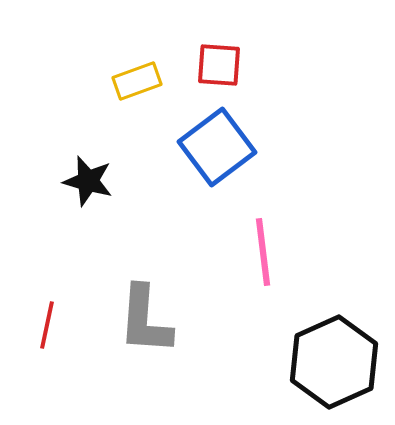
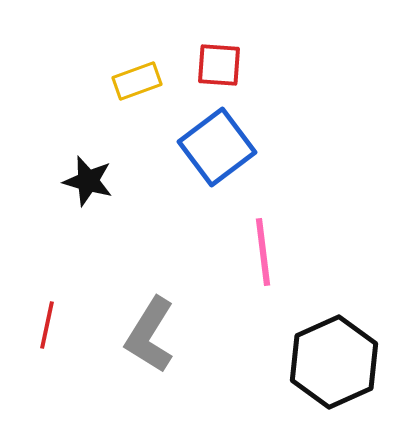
gray L-shape: moved 5 px right, 15 px down; rotated 28 degrees clockwise
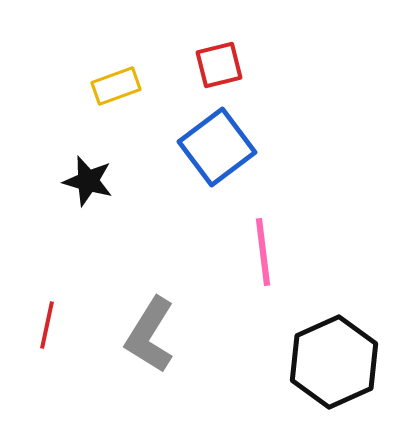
red square: rotated 18 degrees counterclockwise
yellow rectangle: moved 21 px left, 5 px down
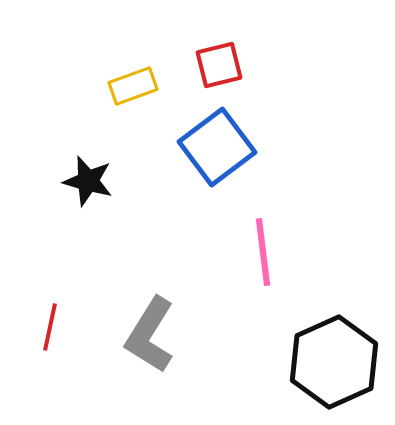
yellow rectangle: moved 17 px right
red line: moved 3 px right, 2 px down
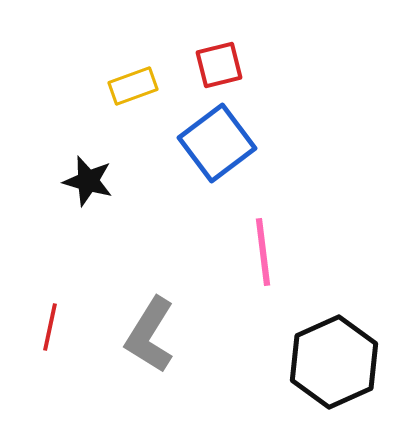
blue square: moved 4 px up
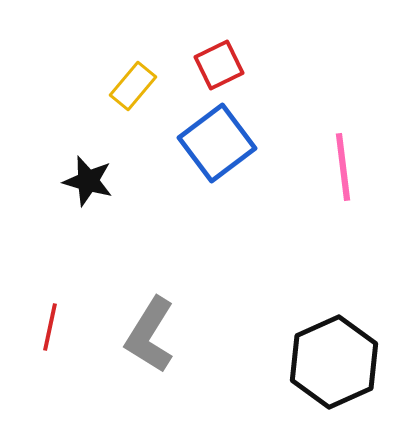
red square: rotated 12 degrees counterclockwise
yellow rectangle: rotated 30 degrees counterclockwise
pink line: moved 80 px right, 85 px up
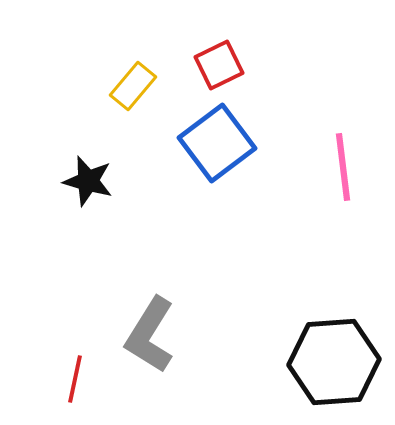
red line: moved 25 px right, 52 px down
black hexagon: rotated 20 degrees clockwise
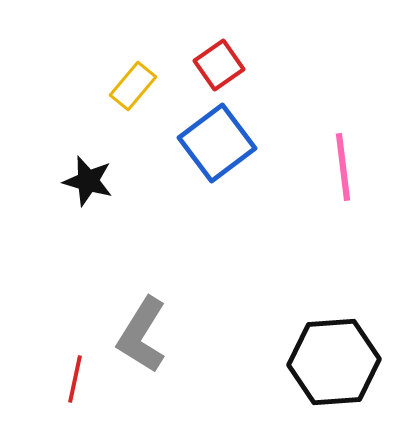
red square: rotated 9 degrees counterclockwise
gray L-shape: moved 8 px left
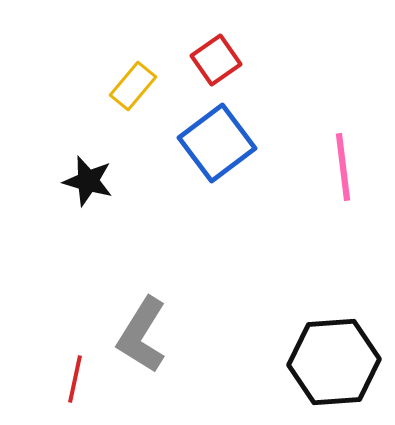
red square: moved 3 px left, 5 px up
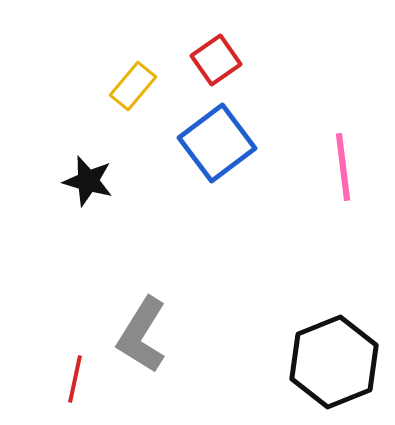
black hexagon: rotated 18 degrees counterclockwise
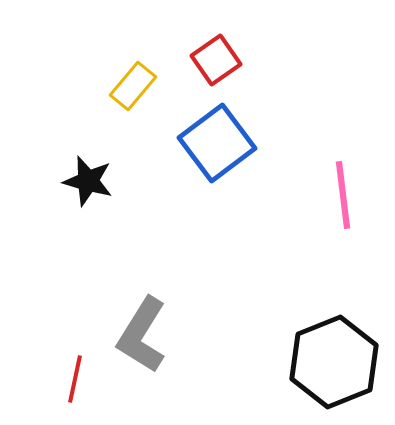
pink line: moved 28 px down
